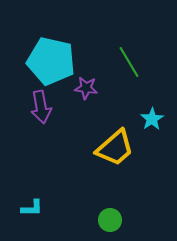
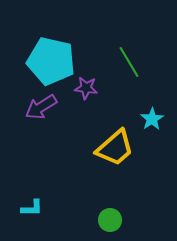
purple arrow: rotated 68 degrees clockwise
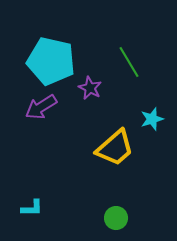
purple star: moved 4 px right; rotated 20 degrees clockwise
cyan star: rotated 15 degrees clockwise
green circle: moved 6 px right, 2 px up
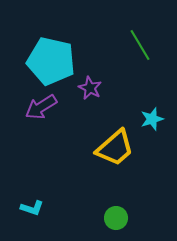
green line: moved 11 px right, 17 px up
cyan L-shape: rotated 20 degrees clockwise
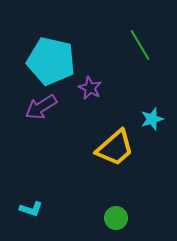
cyan L-shape: moved 1 px left, 1 px down
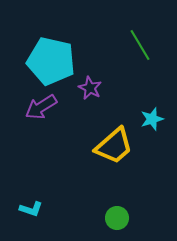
yellow trapezoid: moved 1 px left, 2 px up
green circle: moved 1 px right
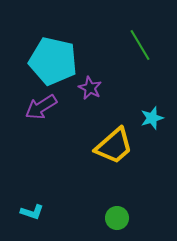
cyan pentagon: moved 2 px right
cyan star: moved 1 px up
cyan L-shape: moved 1 px right, 3 px down
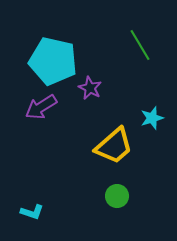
green circle: moved 22 px up
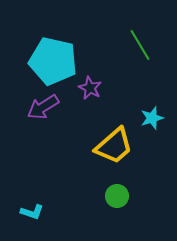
purple arrow: moved 2 px right
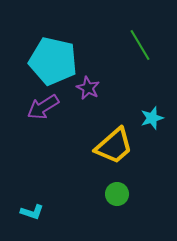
purple star: moved 2 px left
green circle: moved 2 px up
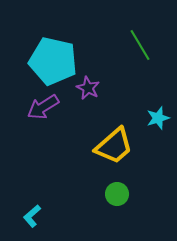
cyan star: moved 6 px right
cyan L-shape: moved 4 px down; rotated 120 degrees clockwise
